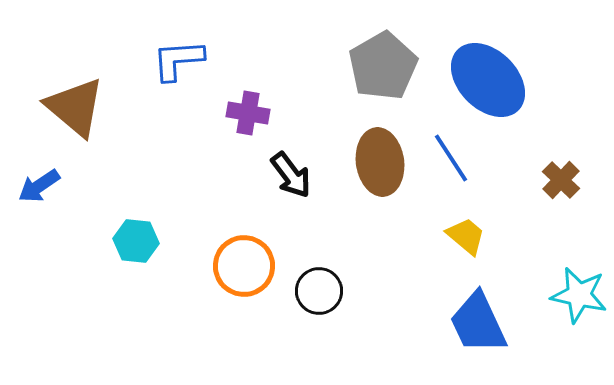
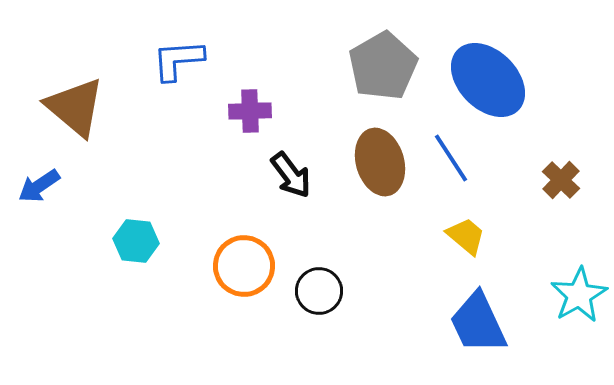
purple cross: moved 2 px right, 2 px up; rotated 12 degrees counterclockwise
brown ellipse: rotated 8 degrees counterclockwise
cyan star: rotated 30 degrees clockwise
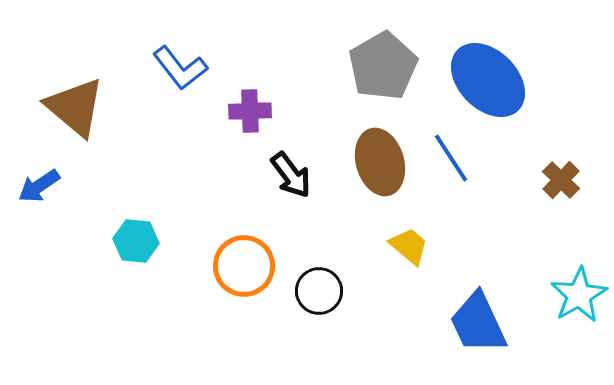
blue L-shape: moved 2 px right, 8 px down; rotated 124 degrees counterclockwise
yellow trapezoid: moved 57 px left, 10 px down
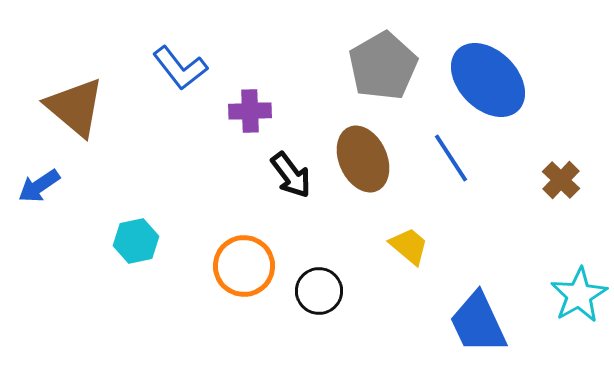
brown ellipse: moved 17 px left, 3 px up; rotated 8 degrees counterclockwise
cyan hexagon: rotated 18 degrees counterclockwise
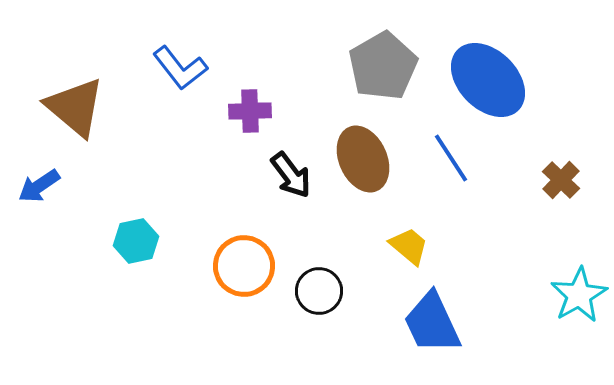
blue trapezoid: moved 46 px left
